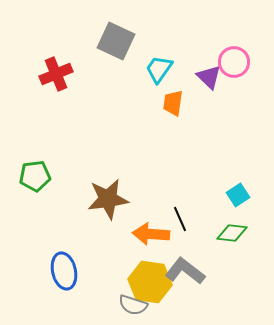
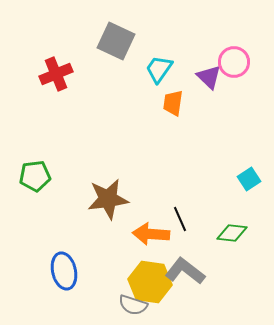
cyan square: moved 11 px right, 16 px up
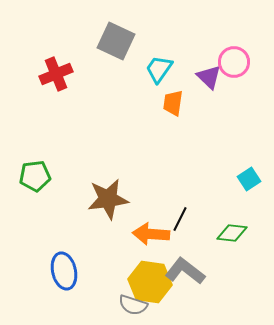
black line: rotated 50 degrees clockwise
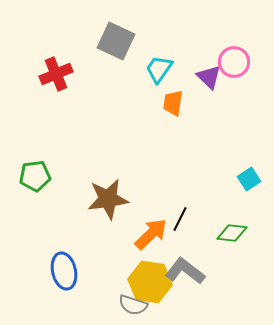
orange arrow: rotated 132 degrees clockwise
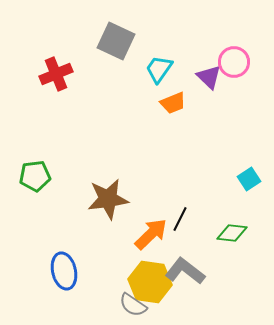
orange trapezoid: rotated 120 degrees counterclockwise
gray semicircle: rotated 16 degrees clockwise
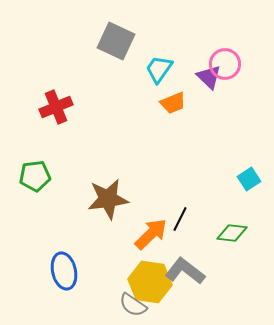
pink circle: moved 9 px left, 2 px down
red cross: moved 33 px down
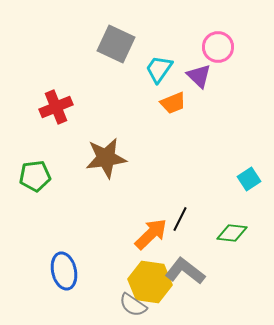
gray square: moved 3 px down
pink circle: moved 7 px left, 17 px up
purple triangle: moved 10 px left, 1 px up
brown star: moved 2 px left, 41 px up
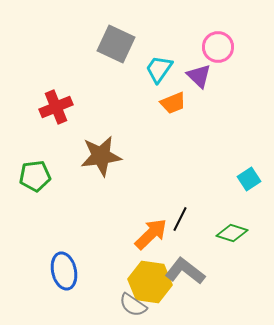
brown star: moved 5 px left, 2 px up
green diamond: rotated 12 degrees clockwise
